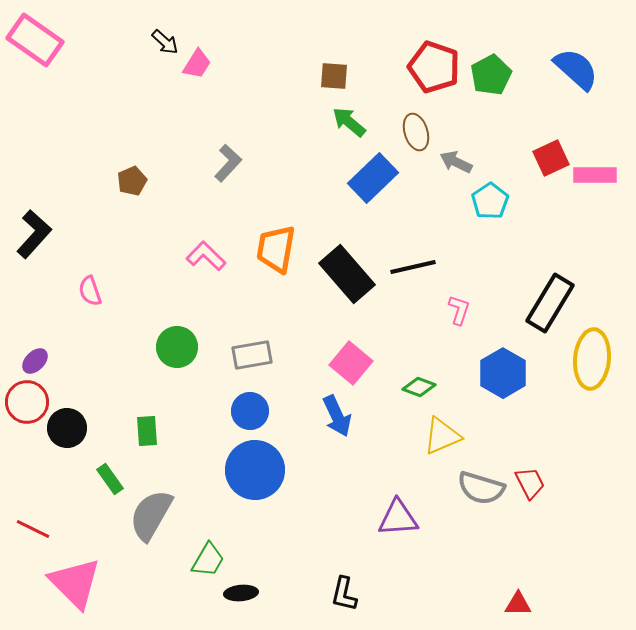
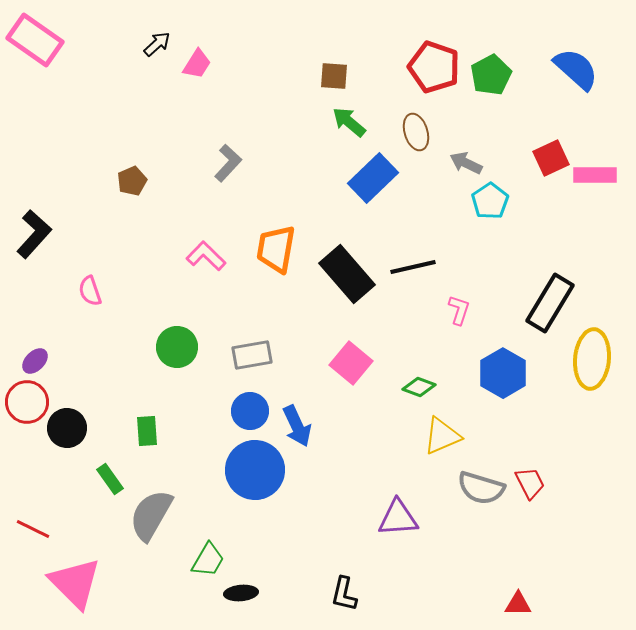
black arrow at (165, 42): moved 8 px left, 2 px down; rotated 84 degrees counterclockwise
gray arrow at (456, 162): moved 10 px right, 1 px down
blue arrow at (337, 416): moved 40 px left, 10 px down
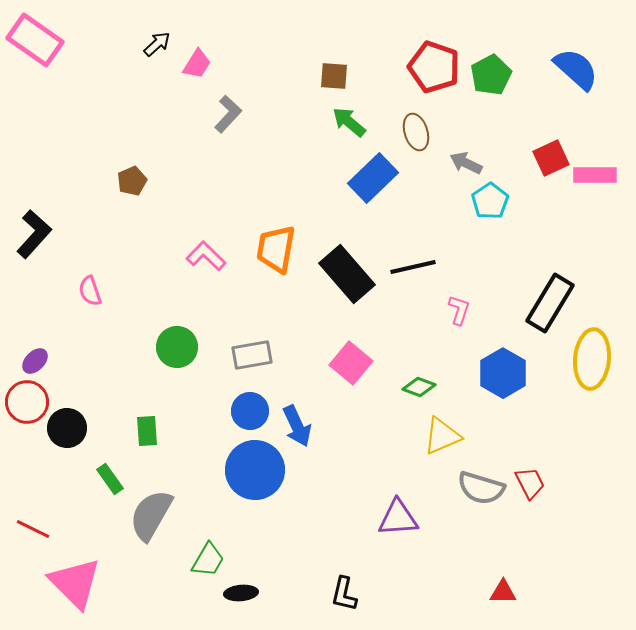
gray L-shape at (228, 163): moved 49 px up
red triangle at (518, 604): moved 15 px left, 12 px up
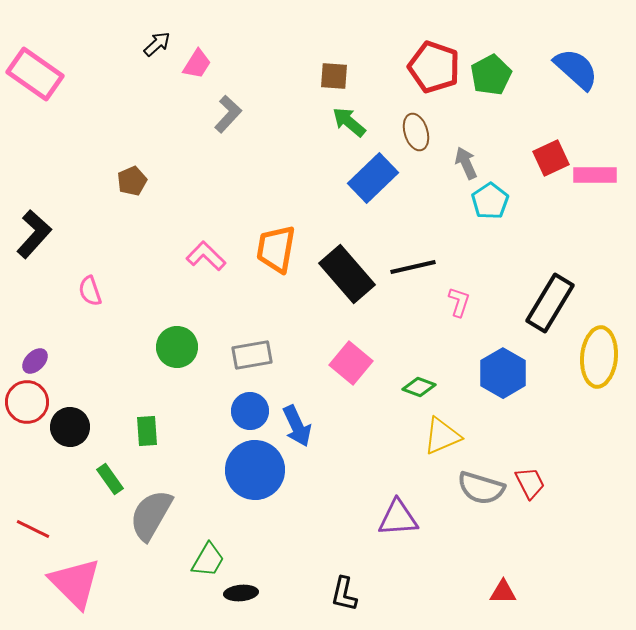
pink rectangle at (35, 40): moved 34 px down
gray arrow at (466, 163): rotated 40 degrees clockwise
pink L-shape at (459, 310): moved 8 px up
yellow ellipse at (592, 359): moved 7 px right, 2 px up
black circle at (67, 428): moved 3 px right, 1 px up
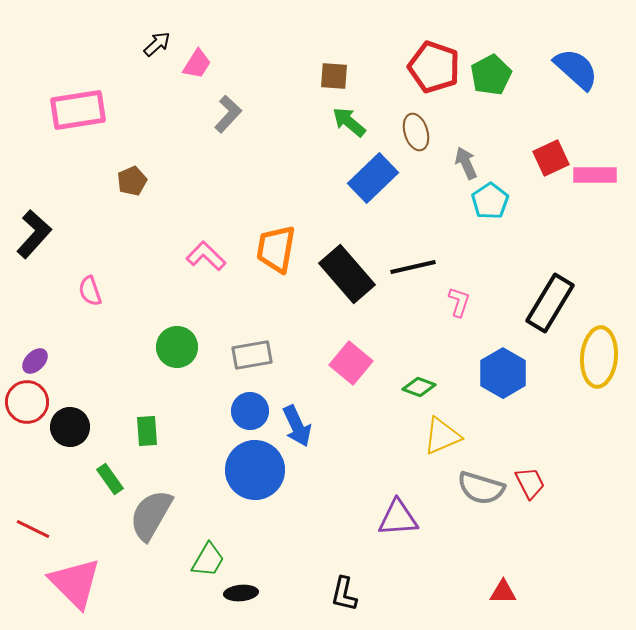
pink rectangle at (35, 74): moved 43 px right, 36 px down; rotated 44 degrees counterclockwise
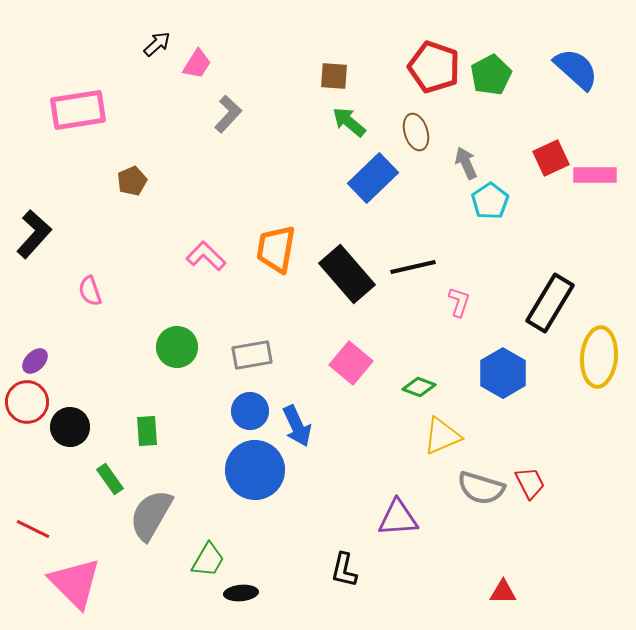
black L-shape at (344, 594): moved 24 px up
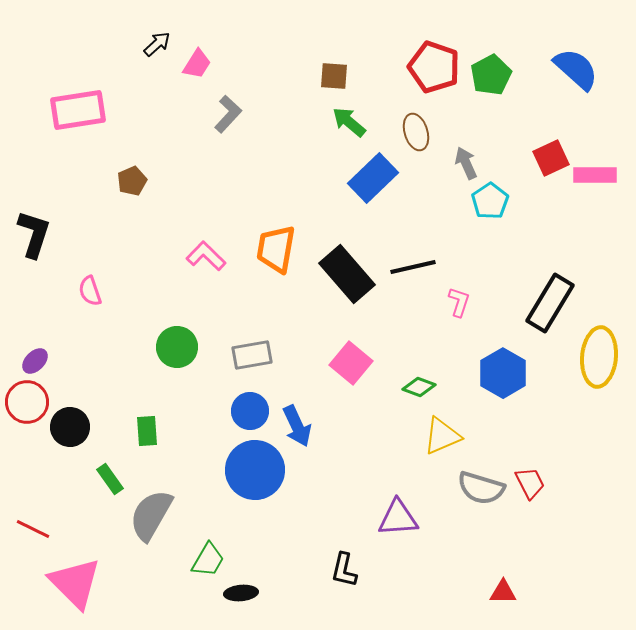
black L-shape at (34, 234): rotated 24 degrees counterclockwise
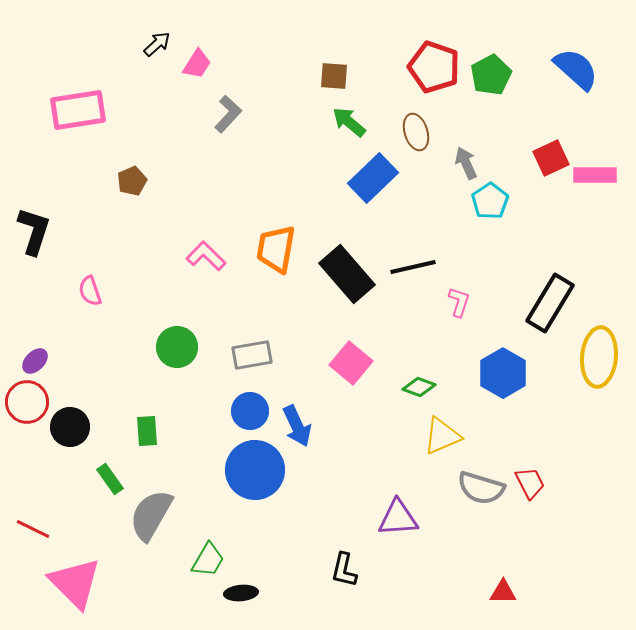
black L-shape at (34, 234): moved 3 px up
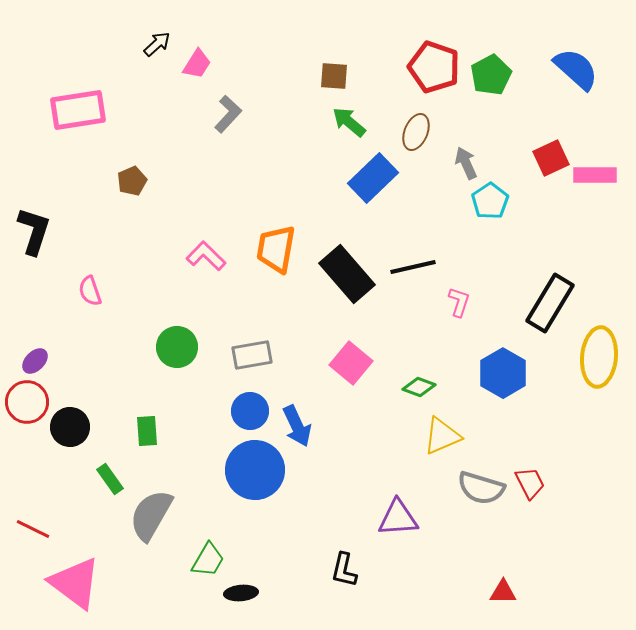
brown ellipse at (416, 132): rotated 39 degrees clockwise
pink triangle at (75, 583): rotated 8 degrees counterclockwise
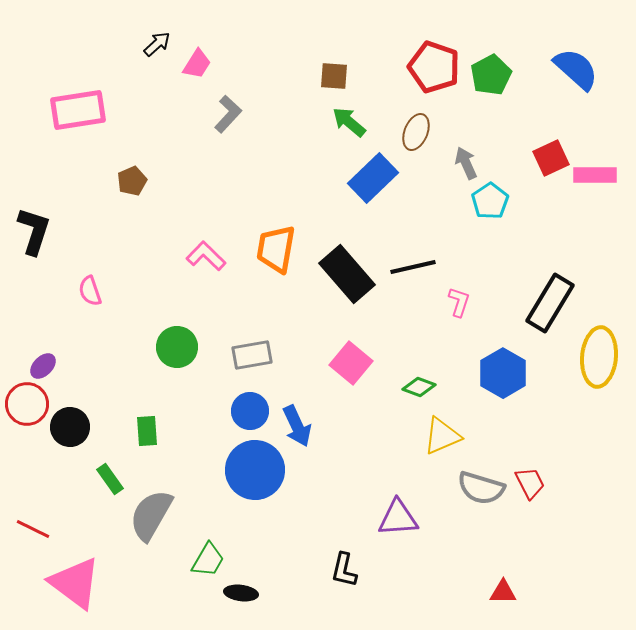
purple ellipse at (35, 361): moved 8 px right, 5 px down
red circle at (27, 402): moved 2 px down
black ellipse at (241, 593): rotated 12 degrees clockwise
